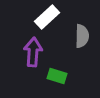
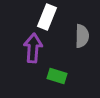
white rectangle: rotated 25 degrees counterclockwise
purple arrow: moved 4 px up
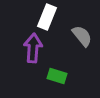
gray semicircle: rotated 40 degrees counterclockwise
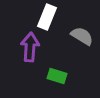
gray semicircle: rotated 20 degrees counterclockwise
purple arrow: moved 3 px left, 1 px up
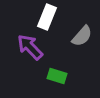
gray semicircle: rotated 100 degrees clockwise
purple arrow: rotated 48 degrees counterclockwise
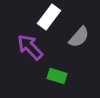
white rectangle: moved 2 px right; rotated 15 degrees clockwise
gray semicircle: moved 3 px left, 1 px down
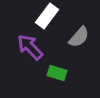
white rectangle: moved 2 px left, 1 px up
green rectangle: moved 3 px up
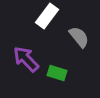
gray semicircle: rotated 80 degrees counterclockwise
purple arrow: moved 4 px left, 12 px down
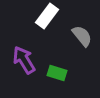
gray semicircle: moved 3 px right, 1 px up
purple arrow: moved 2 px left, 1 px down; rotated 12 degrees clockwise
